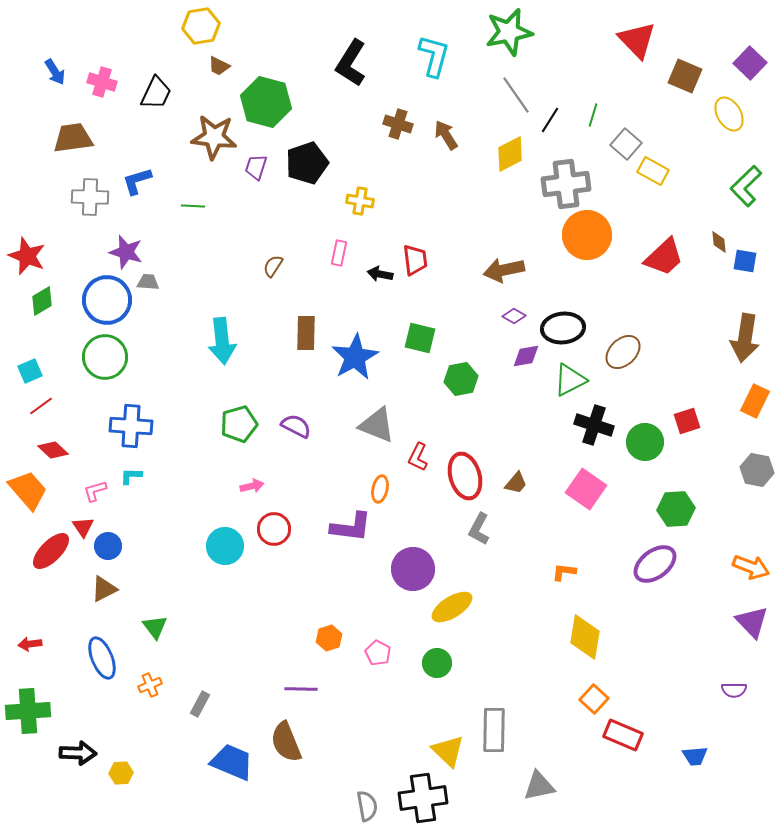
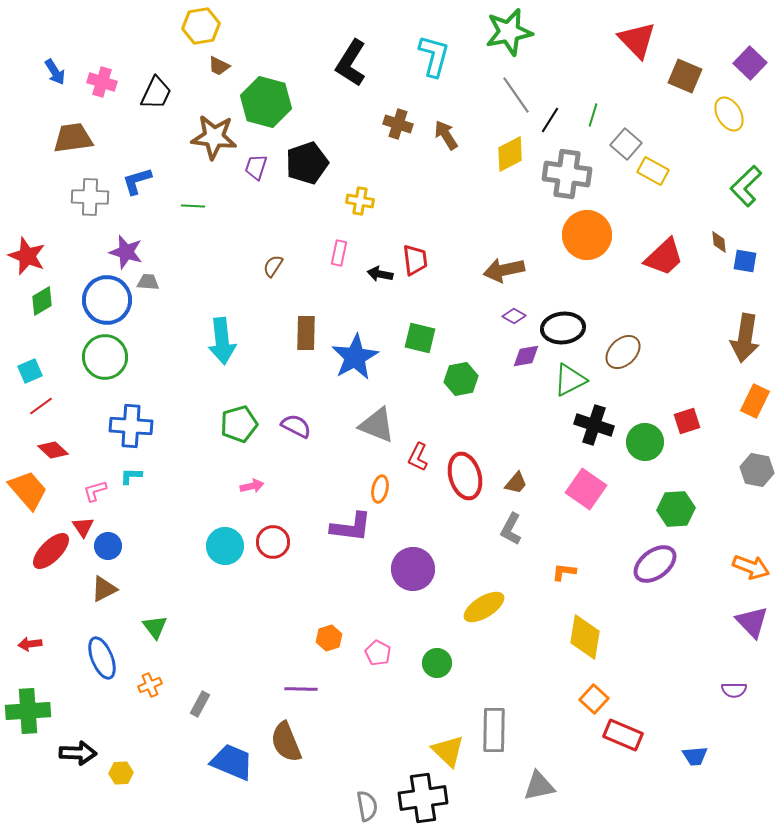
gray cross at (566, 184): moved 1 px right, 10 px up; rotated 15 degrees clockwise
red circle at (274, 529): moved 1 px left, 13 px down
gray L-shape at (479, 529): moved 32 px right
yellow ellipse at (452, 607): moved 32 px right
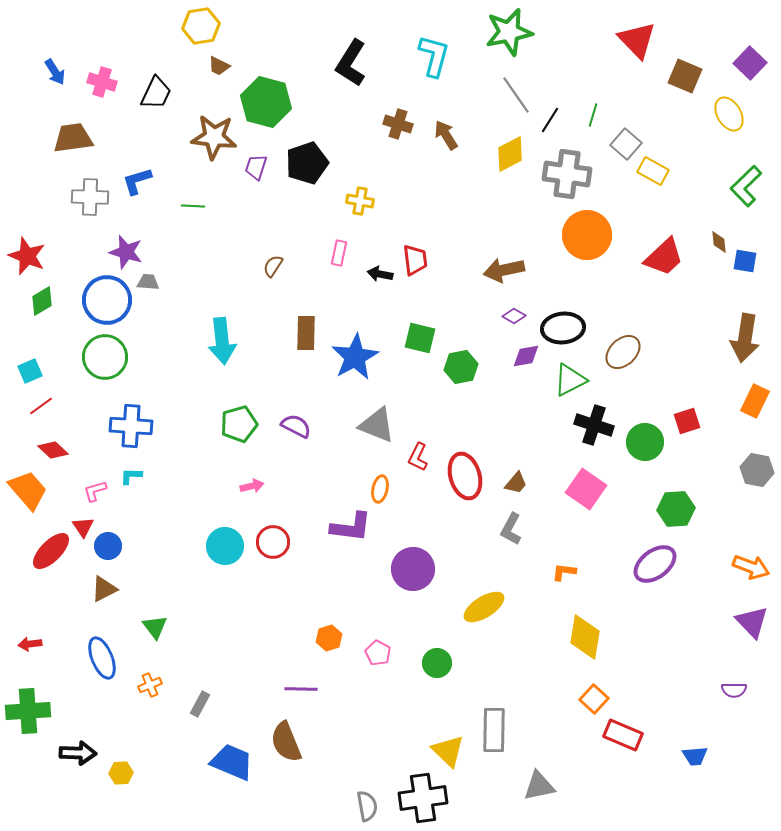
green hexagon at (461, 379): moved 12 px up
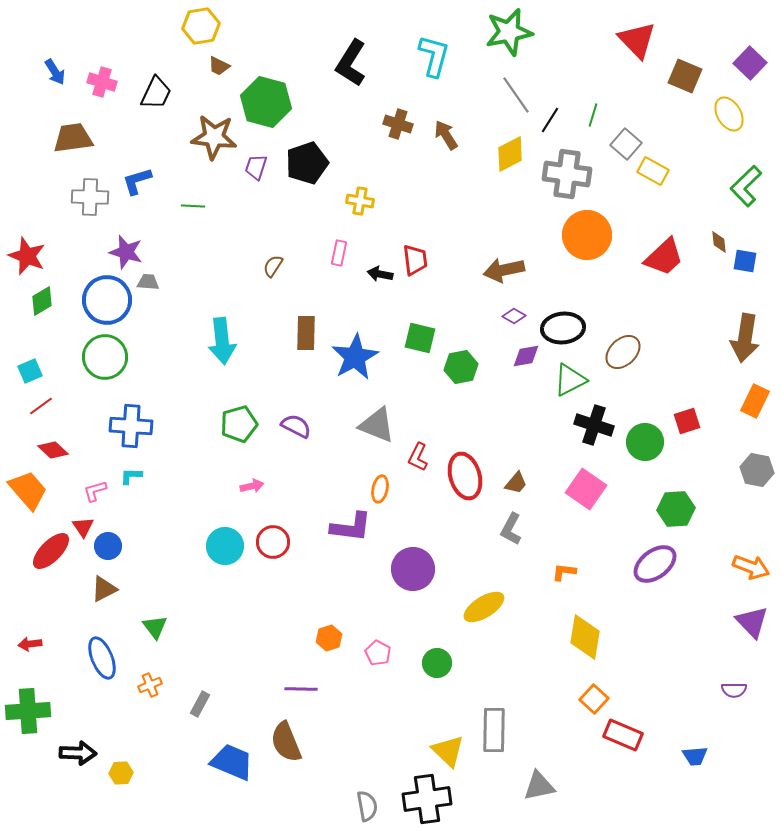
black cross at (423, 798): moved 4 px right, 1 px down
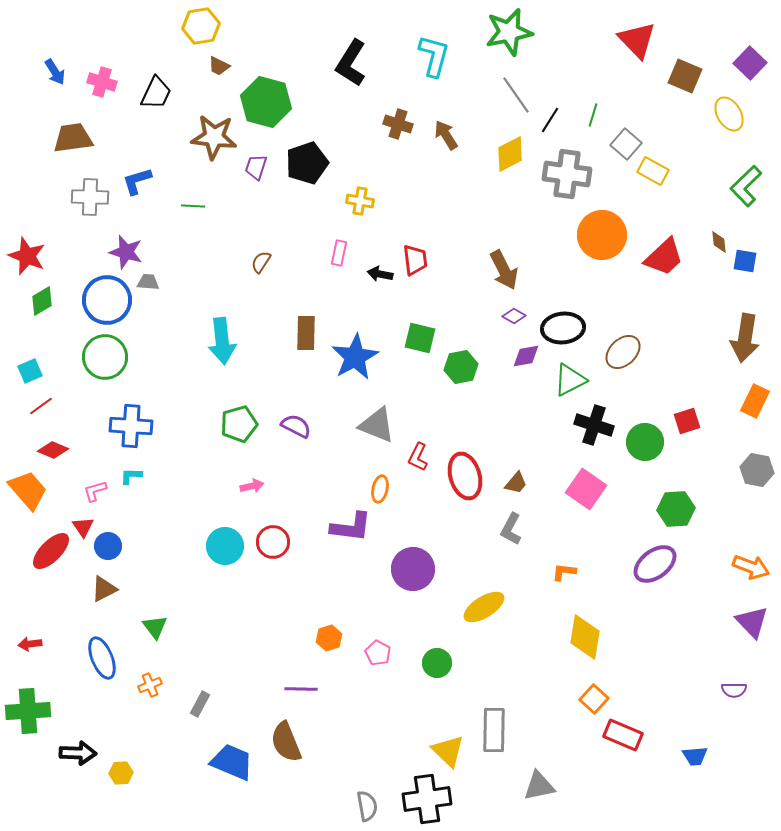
orange circle at (587, 235): moved 15 px right
brown semicircle at (273, 266): moved 12 px left, 4 px up
brown arrow at (504, 270): rotated 105 degrees counterclockwise
red diamond at (53, 450): rotated 20 degrees counterclockwise
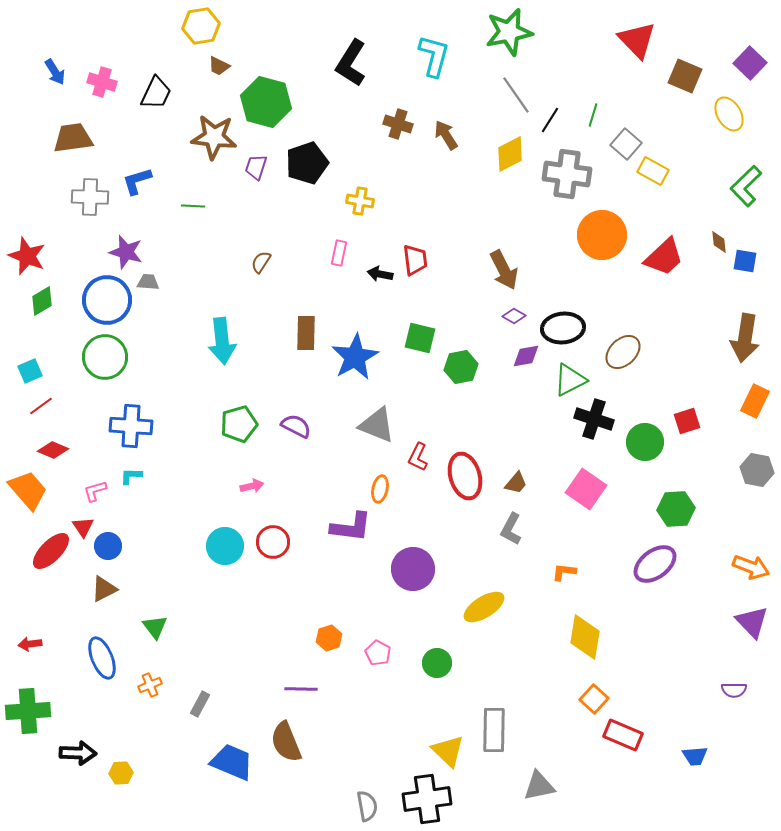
black cross at (594, 425): moved 6 px up
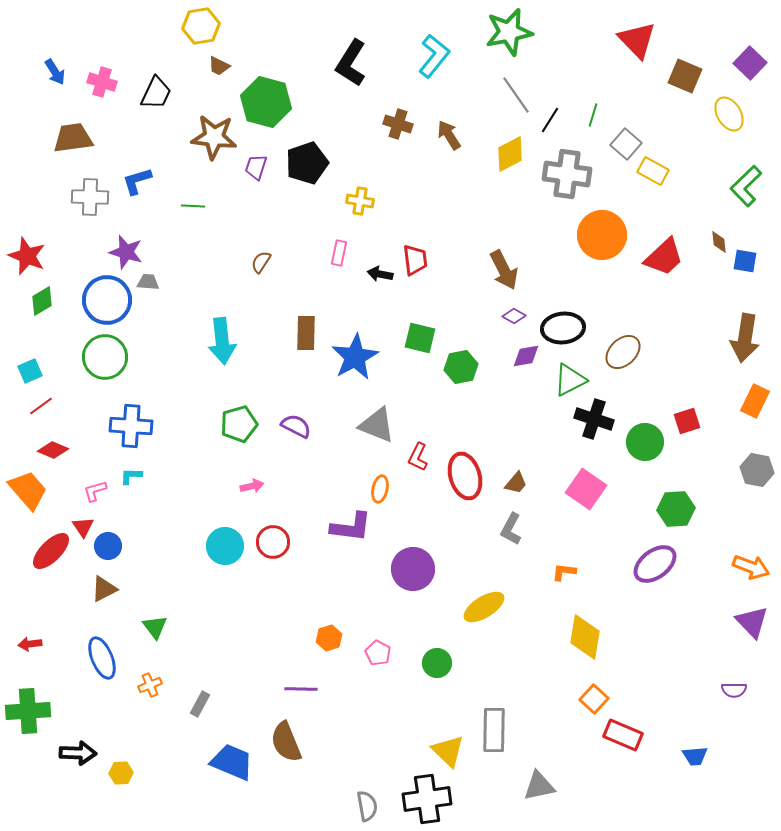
cyan L-shape at (434, 56): rotated 24 degrees clockwise
brown arrow at (446, 135): moved 3 px right
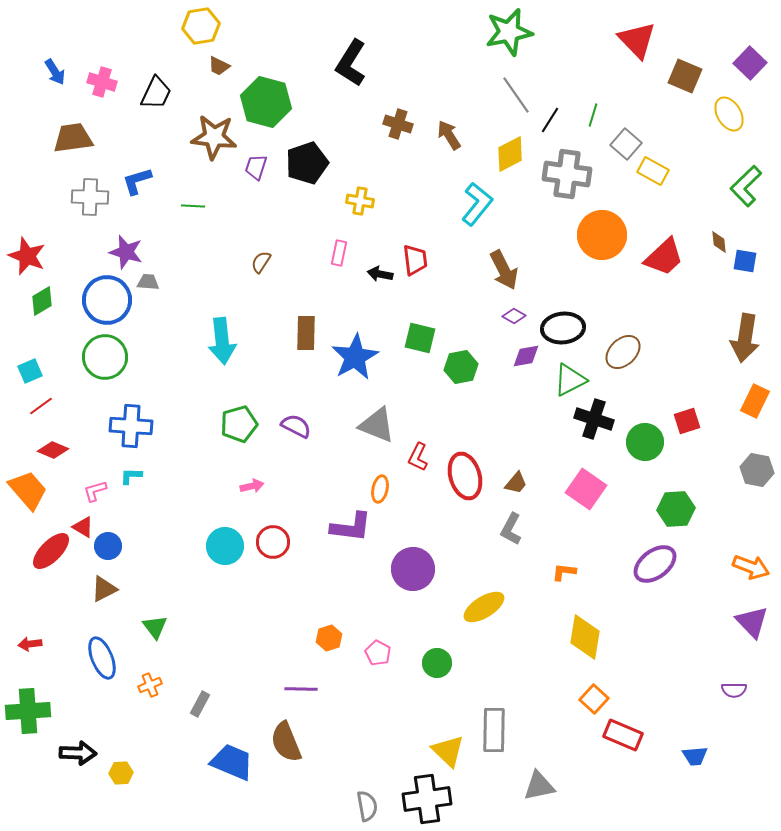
cyan L-shape at (434, 56): moved 43 px right, 148 px down
red triangle at (83, 527): rotated 25 degrees counterclockwise
